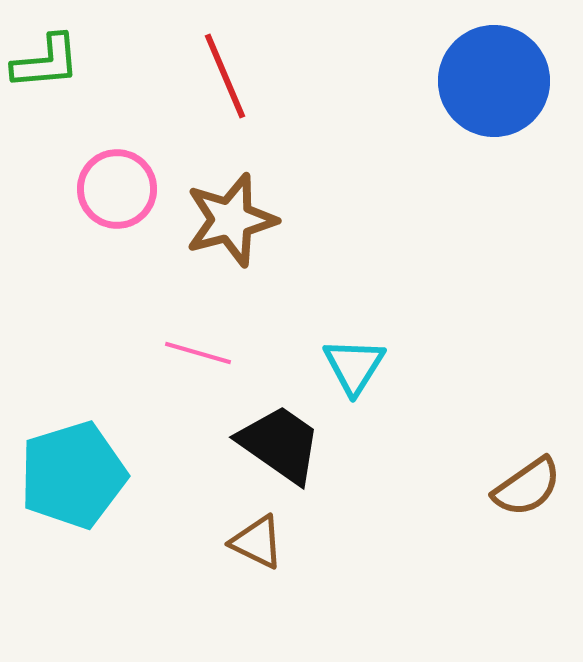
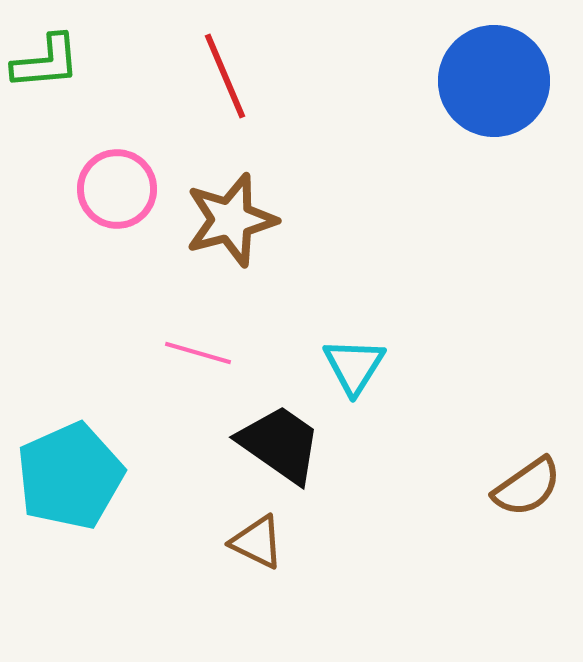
cyan pentagon: moved 3 px left, 1 px down; rotated 7 degrees counterclockwise
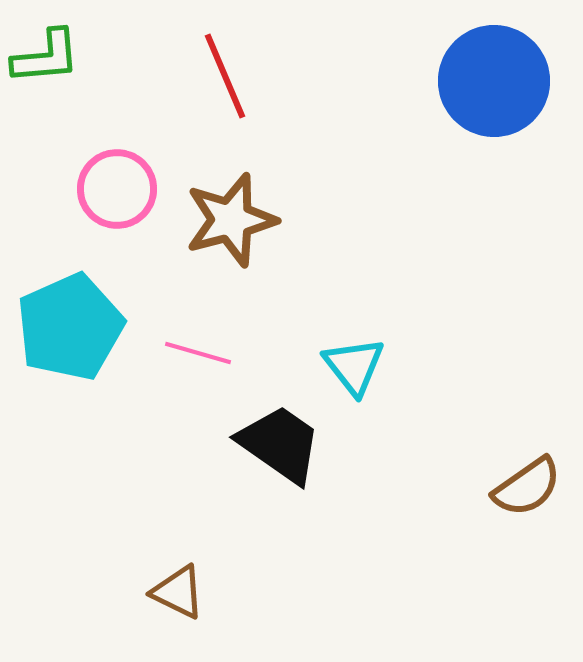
green L-shape: moved 5 px up
cyan triangle: rotated 10 degrees counterclockwise
cyan pentagon: moved 149 px up
brown triangle: moved 79 px left, 50 px down
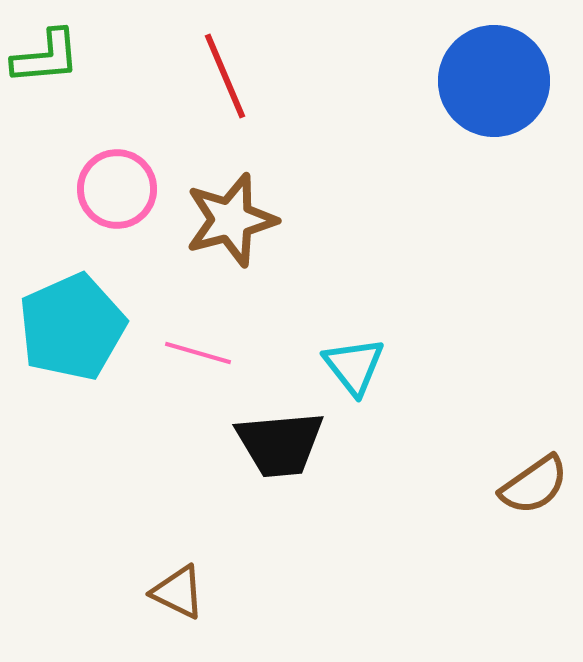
cyan pentagon: moved 2 px right
black trapezoid: rotated 140 degrees clockwise
brown semicircle: moved 7 px right, 2 px up
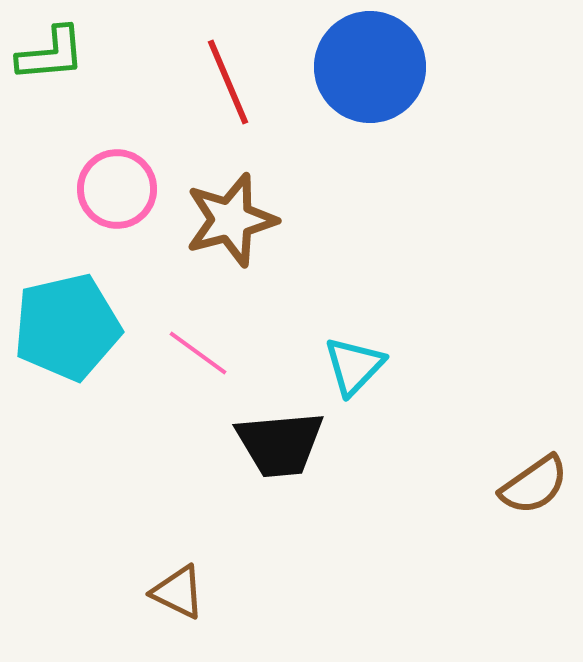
green L-shape: moved 5 px right, 3 px up
red line: moved 3 px right, 6 px down
blue circle: moved 124 px left, 14 px up
cyan pentagon: moved 5 px left; rotated 11 degrees clockwise
pink line: rotated 20 degrees clockwise
cyan triangle: rotated 22 degrees clockwise
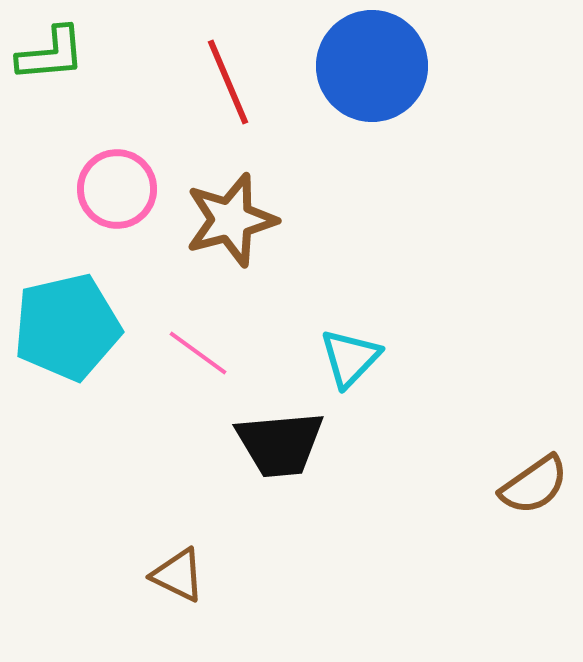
blue circle: moved 2 px right, 1 px up
cyan triangle: moved 4 px left, 8 px up
brown triangle: moved 17 px up
